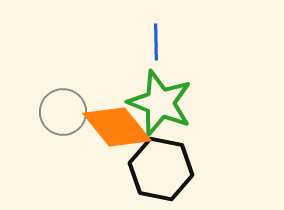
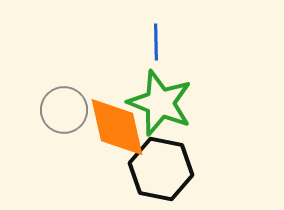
gray circle: moved 1 px right, 2 px up
orange diamond: rotated 26 degrees clockwise
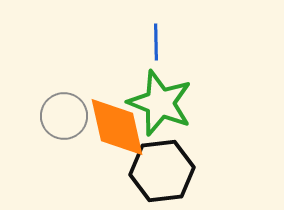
gray circle: moved 6 px down
black hexagon: moved 1 px right, 2 px down; rotated 18 degrees counterclockwise
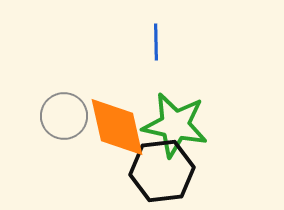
green star: moved 15 px right, 22 px down; rotated 10 degrees counterclockwise
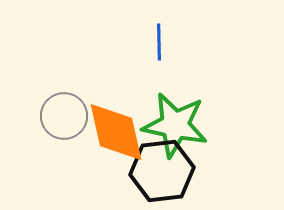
blue line: moved 3 px right
orange diamond: moved 1 px left, 5 px down
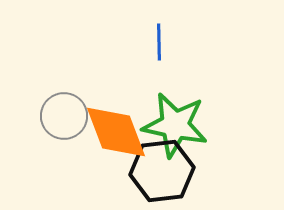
orange diamond: rotated 8 degrees counterclockwise
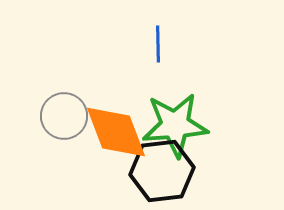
blue line: moved 1 px left, 2 px down
green star: rotated 16 degrees counterclockwise
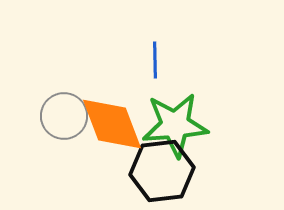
blue line: moved 3 px left, 16 px down
orange diamond: moved 4 px left, 8 px up
